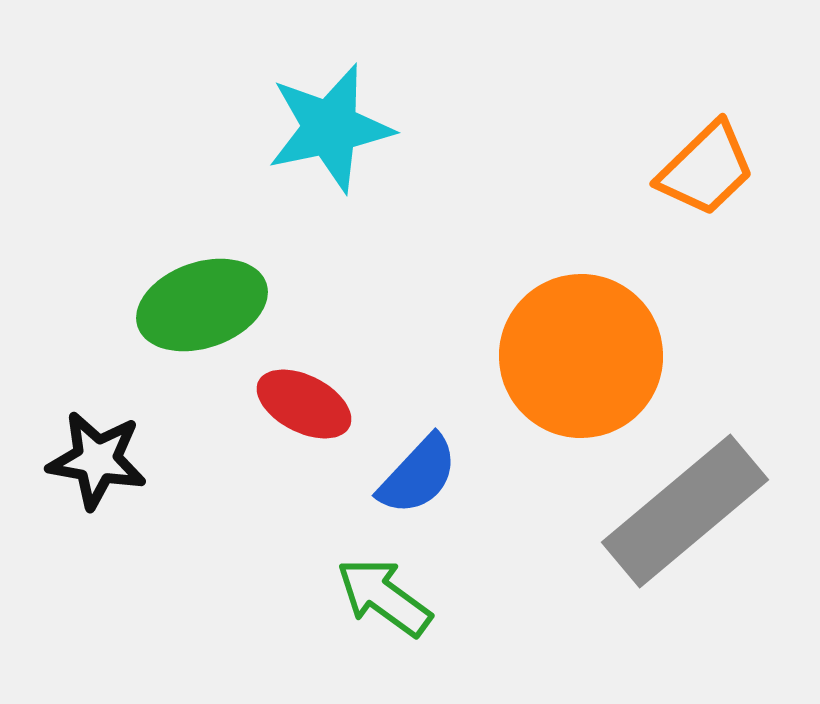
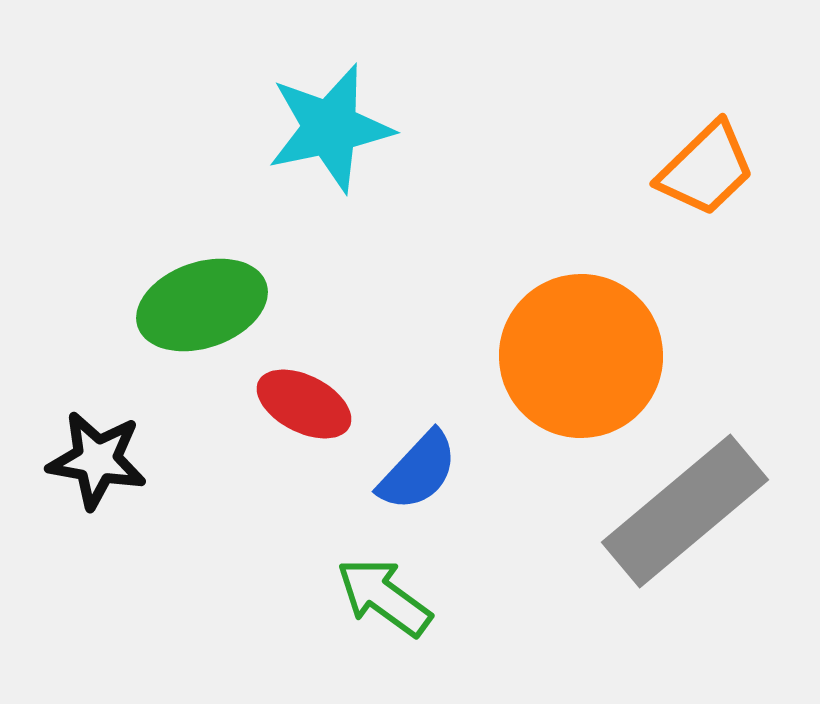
blue semicircle: moved 4 px up
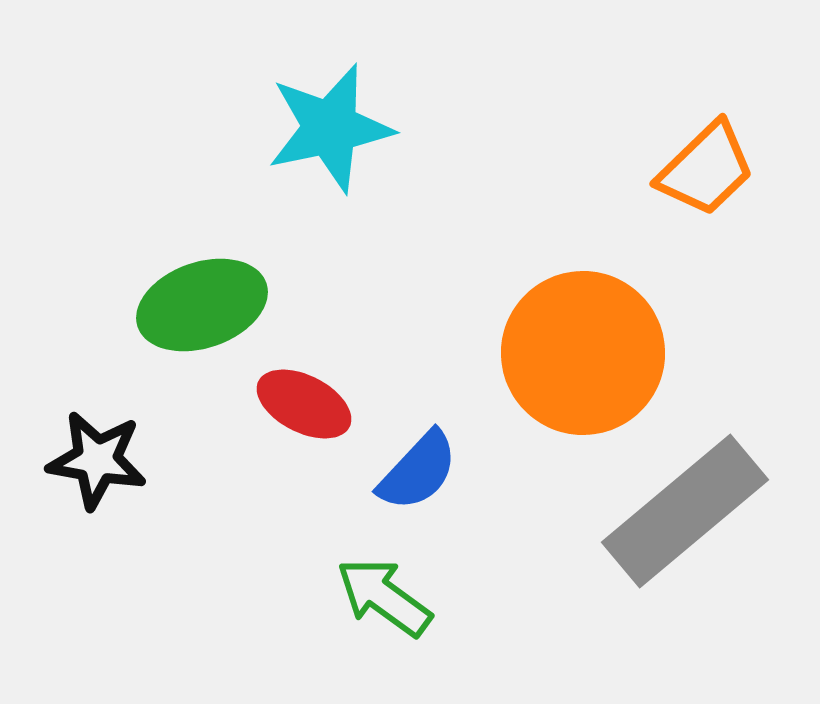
orange circle: moved 2 px right, 3 px up
